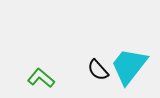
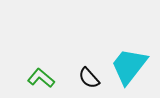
black semicircle: moved 9 px left, 8 px down
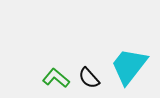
green L-shape: moved 15 px right
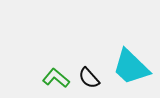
cyan trapezoid: moved 2 px right, 1 px down; rotated 84 degrees counterclockwise
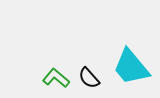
cyan trapezoid: rotated 6 degrees clockwise
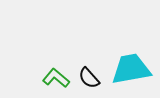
cyan trapezoid: moved 2 px down; rotated 120 degrees clockwise
